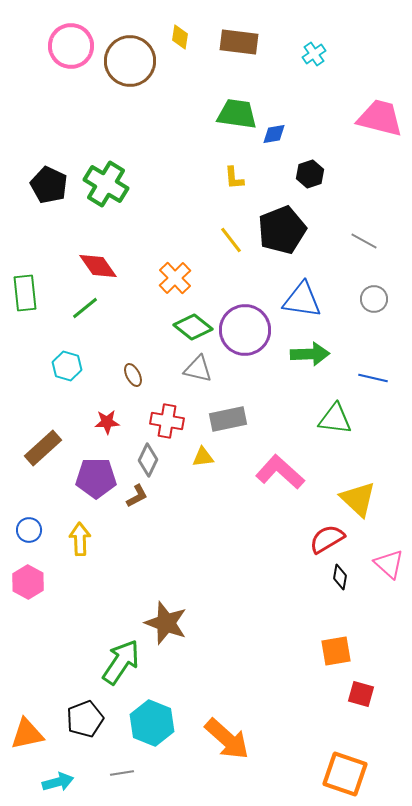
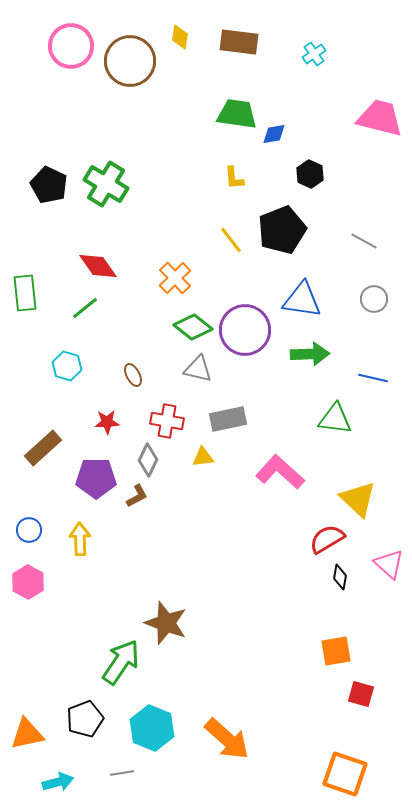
black hexagon at (310, 174): rotated 16 degrees counterclockwise
cyan hexagon at (152, 723): moved 5 px down
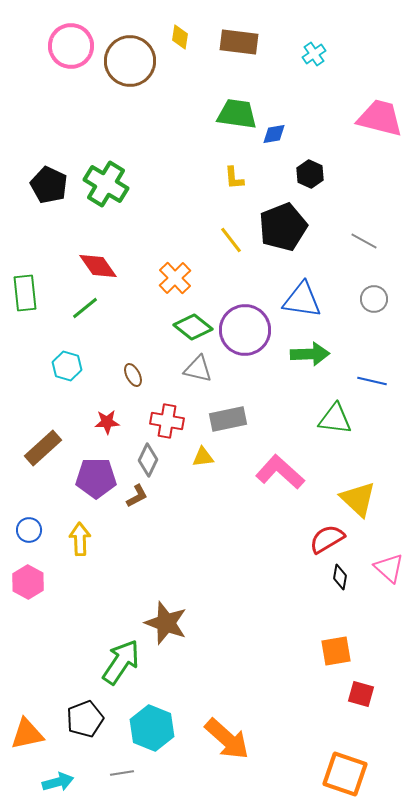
black pentagon at (282, 230): moved 1 px right, 3 px up
blue line at (373, 378): moved 1 px left, 3 px down
pink triangle at (389, 564): moved 4 px down
